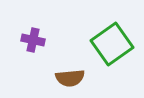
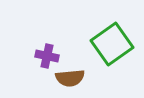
purple cross: moved 14 px right, 16 px down
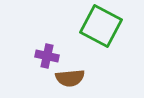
green square: moved 11 px left, 18 px up; rotated 27 degrees counterclockwise
